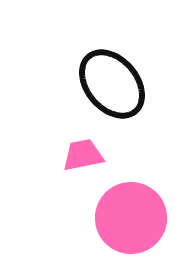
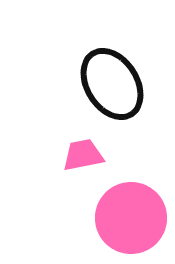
black ellipse: rotated 8 degrees clockwise
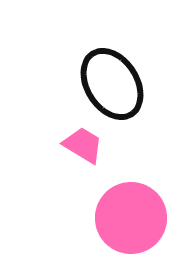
pink trapezoid: moved 10 px up; rotated 42 degrees clockwise
